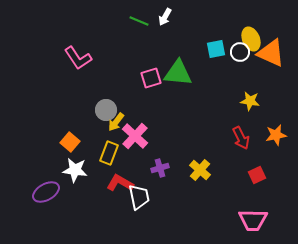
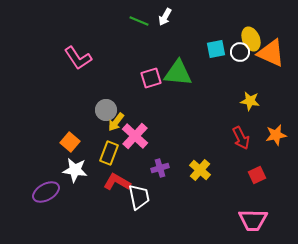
red L-shape: moved 3 px left, 1 px up
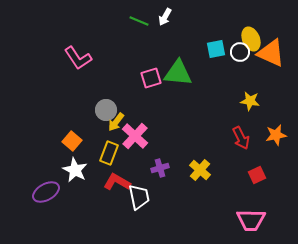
orange square: moved 2 px right, 1 px up
white star: rotated 20 degrees clockwise
pink trapezoid: moved 2 px left
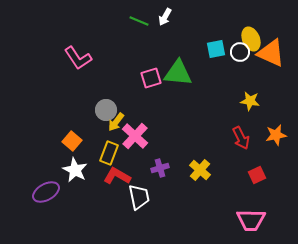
red L-shape: moved 6 px up
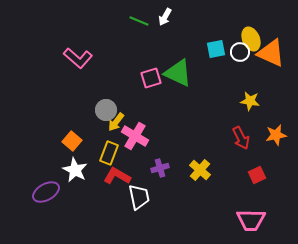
pink L-shape: rotated 16 degrees counterclockwise
green triangle: rotated 20 degrees clockwise
pink cross: rotated 12 degrees counterclockwise
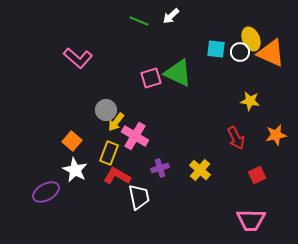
white arrow: moved 6 px right, 1 px up; rotated 18 degrees clockwise
cyan square: rotated 18 degrees clockwise
red arrow: moved 5 px left
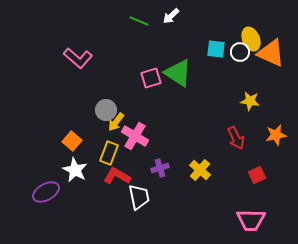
green triangle: rotated 8 degrees clockwise
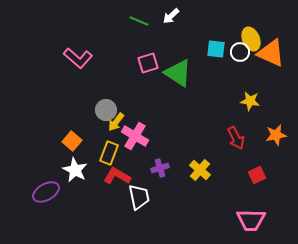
pink square: moved 3 px left, 15 px up
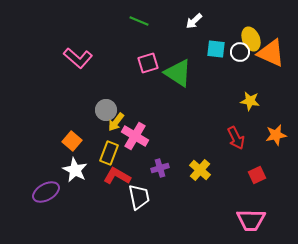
white arrow: moved 23 px right, 5 px down
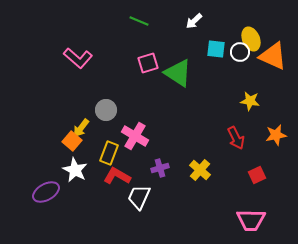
orange triangle: moved 2 px right, 3 px down
yellow arrow: moved 35 px left, 6 px down
white trapezoid: rotated 144 degrees counterclockwise
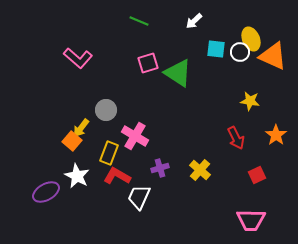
orange star: rotated 25 degrees counterclockwise
white star: moved 2 px right, 6 px down
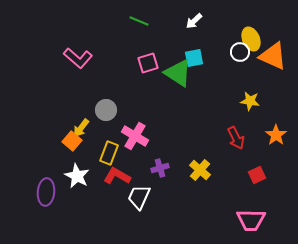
cyan square: moved 22 px left, 9 px down; rotated 18 degrees counterclockwise
purple ellipse: rotated 56 degrees counterclockwise
